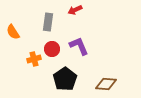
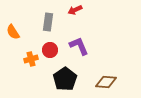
red circle: moved 2 px left, 1 px down
orange cross: moved 3 px left
brown diamond: moved 2 px up
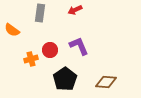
gray rectangle: moved 8 px left, 9 px up
orange semicircle: moved 1 px left, 2 px up; rotated 21 degrees counterclockwise
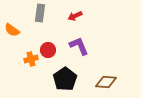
red arrow: moved 6 px down
red circle: moved 2 px left
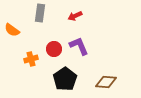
red circle: moved 6 px right, 1 px up
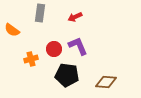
red arrow: moved 1 px down
purple L-shape: moved 1 px left
black pentagon: moved 2 px right, 4 px up; rotated 30 degrees counterclockwise
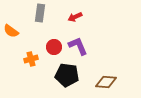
orange semicircle: moved 1 px left, 1 px down
red circle: moved 2 px up
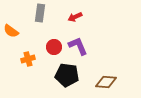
orange cross: moved 3 px left
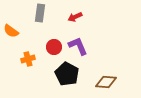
black pentagon: moved 1 px up; rotated 20 degrees clockwise
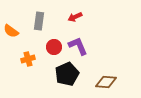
gray rectangle: moved 1 px left, 8 px down
black pentagon: rotated 20 degrees clockwise
